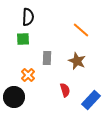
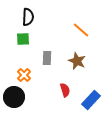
orange cross: moved 4 px left
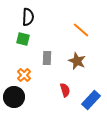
green square: rotated 16 degrees clockwise
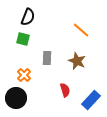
black semicircle: rotated 18 degrees clockwise
black circle: moved 2 px right, 1 px down
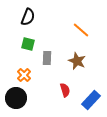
green square: moved 5 px right, 5 px down
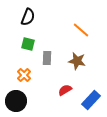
brown star: rotated 12 degrees counterclockwise
red semicircle: rotated 104 degrees counterclockwise
black circle: moved 3 px down
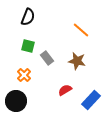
green square: moved 2 px down
gray rectangle: rotated 40 degrees counterclockwise
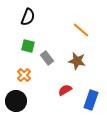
blue rectangle: rotated 24 degrees counterclockwise
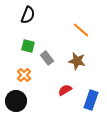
black semicircle: moved 2 px up
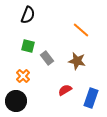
orange cross: moved 1 px left, 1 px down
blue rectangle: moved 2 px up
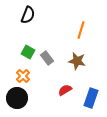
orange line: rotated 66 degrees clockwise
green square: moved 6 px down; rotated 16 degrees clockwise
black circle: moved 1 px right, 3 px up
